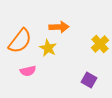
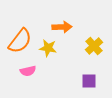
orange arrow: moved 3 px right
yellow cross: moved 6 px left, 2 px down
yellow star: rotated 18 degrees counterclockwise
purple square: moved 1 px down; rotated 28 degrees counterclockwise
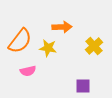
purple square: moved 6 px left, 5 px down
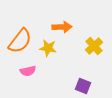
purple square: rotated 21 degrees clockwise
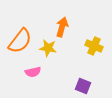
orange arrow: rotated 72 degrees counterclockwise
yellow cross: rotated 24 degrees counterclockwise
pink semicircle: moved 5 px right, 1 px down
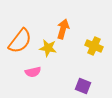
orange arrow: moved 1 px right, 2 px down
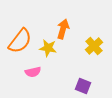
yellow cross: rotated 24 degrees clockwise
